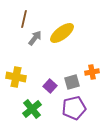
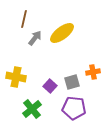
orange cross: moved 1 px right
purple pentagon: rotated 20 degrees clockwise
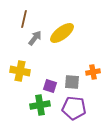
yellow cross: moved 4 px right, 6 px up
gray square: rotated 21 degrees clockwise
purple square: rotated 24 degrees counterclockwise
green cross: moved 8 px right, 4 px up; rotated 30 degrees clockwise
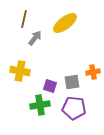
yellow ellipse: moved 3 px right, 10 px up
gray square: rotated 14 degrees counterclockwise
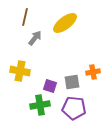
brown line: moved 1 px right, 2 px up
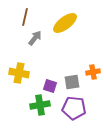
yellow cross: moved 1 px left, 2 px down
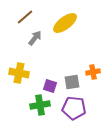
brown line: rotated 36 degrees clockwise
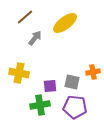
gray square: rotated 21 degrees clockwise
purple square: rotated 24 degrees counterclockwise
purple pentagon: moved 1 px right, 1 px up
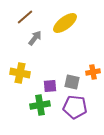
yellow cross: moved 1 px right
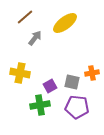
orange cross: moved 1 px left, 1 px down
purple square: rotated 24 degrees counterclockwise
purple pentagon: moved 2 px right
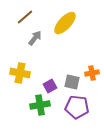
yellow ellipse: rotated 10 degrees counterclockwise
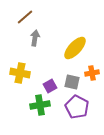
yellow ellipse: moved 10 px right, 25 px down
gray arrow: rotated 28 degrees counterclockwise
purple pentagon: rotated 20 degrees clockwise
